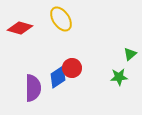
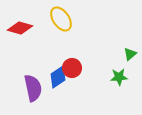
purple semicircle: rotated 12 degrees counterclockwise
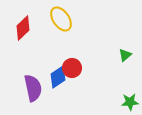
red diamond: moved 3 px right; rotated 60 degrees counterclockwise
green triangle: moved 5 px left, 1 px down
green star: moved 11 px right, 25 px down
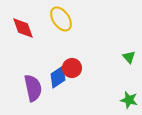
red diamond: rotated 65 degrees counterclockwise
green triangle: moved 4 px right, 2 px down; rotated 32 degrees counterclockwise
green star: moved 1 px left, 2 px up; rotated 18 degrees clockwise
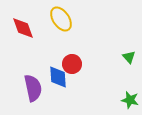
red circle: moved 4 px up
blue diamond: rotated 60 degrees counterclockwise
green star: moved 1 px right
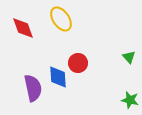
red circle: moved 6 px right, 1 px up
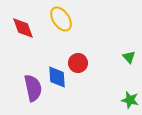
blue diamond: moved 1 px left
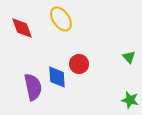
red diamond: moved 1 px left
red circle: moved 1 px right, 1 px down
purple semicircle: moved 1 px up
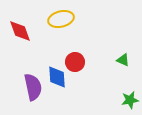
yellow ellipse: rotated 70 degrees counterclockwise
red diamond: moved 2 px left, 3 px down
green triangle: moved 6 px left, 3 px down; rotated 24 degrees counterclockwise
red circle: moved 4 px left, 2 px up
green star: rotated 24 degrees counterclockwise
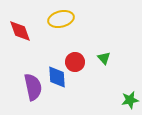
green triangle: moved 19 px left, 2 px up; rotated 24 degrees clockwise
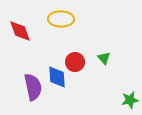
yellow ellipse: rotated 15 degrees clockwise
